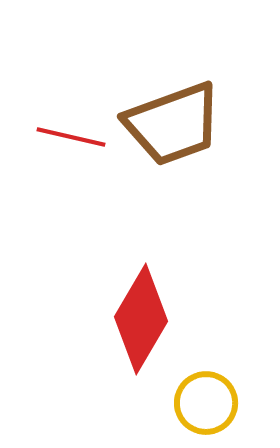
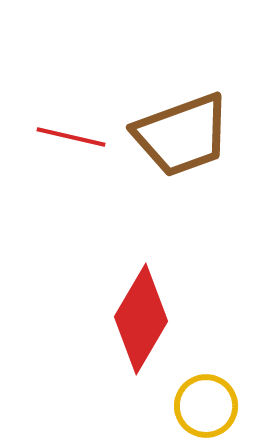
brown trapezoid: moved 9 px right, 11 px down
yellow circle: moved 3 px down
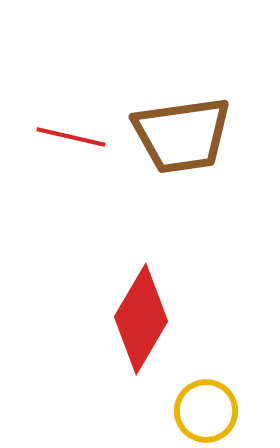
brown trapezoid: rotated 12 degrees clockwise
yellow circle: moved 5 px down
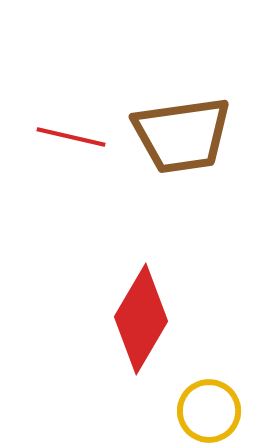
yellow circle: moved 3 px right
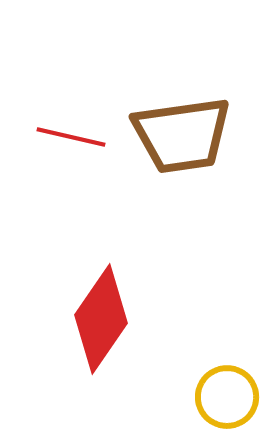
red diamond: moved 40 px left; rotated 4 degrees clockwise
yellow circle: moved 18 px right, 14 px up
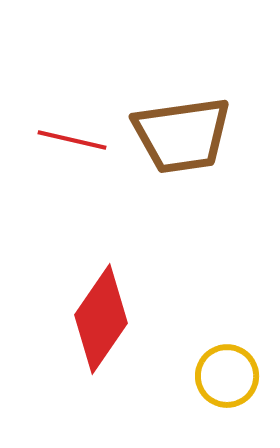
red line: moved 1 px right, 3 px down
yellow circle: moved 21 px up
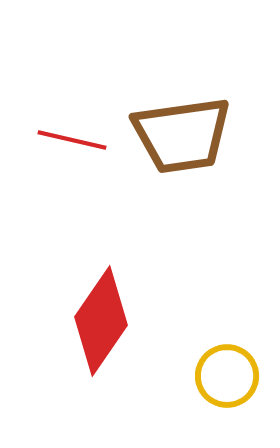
red diamond: moved 2 px down
